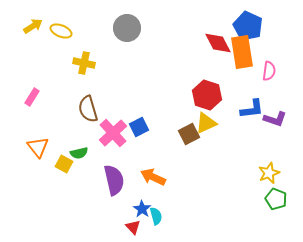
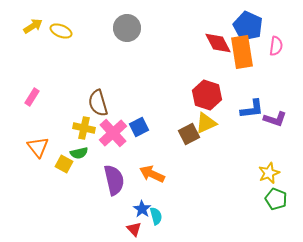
yellow cross: moved 65 px down
pink semicircle: moved 7 px right, 25 px up
brown semicircle: moved 10 px right, 6 px up
orange arrow: moved 1 px left, 3 px up
red triangle: moved 1 px right, 2 px down
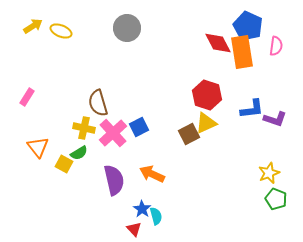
pink rectangle: moved 5 px left
green semicircle: rotated 18 degrees counterclockwise
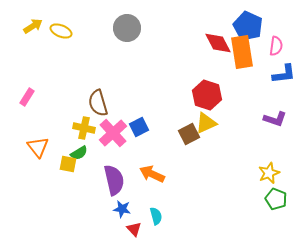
blue L-shape: moved 32 px right, 35 px up
yellow square: moved 4 px right; rotated 18 degrees counterclockwise
blue star: moved 20 px left; rotated 24 degrees counterclockwise
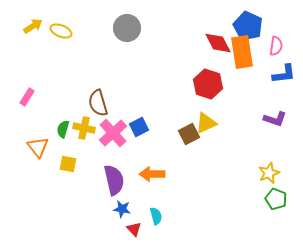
red hexagon: moved 1 px right, 11 px up
green semicircle: moved 16 px left, 24 px up; rotated 138 degrees clockwise
orange arrow: rotated 25 degrees counterclockwise
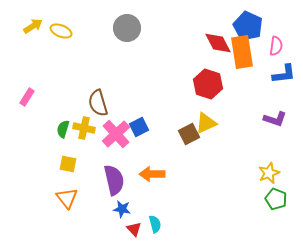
pink cross: moved 3 px right, 1 px down
orange triangle: moved 29 px right, 51 px down
cyan semicircle: moved 1 px left, 8 px down
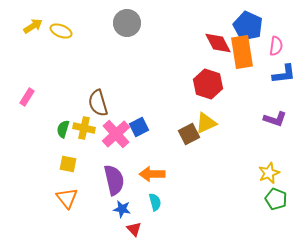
gray circle: moved 5 px up
cyan semicircle: moved 22 px up
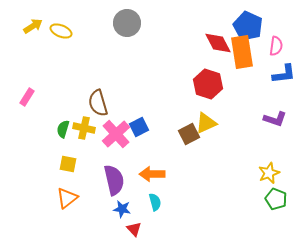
orange triangle: rotated 30 degrees clockwise
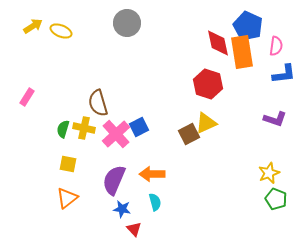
red diamond: rotated 16 degrees clockwise
purple semicircle: rotated 144 degrees counterclockwise
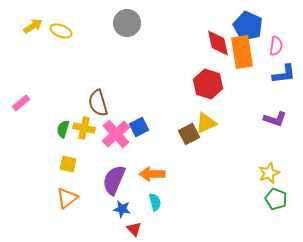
pink rectangle: moved 6 px left, 6 px down; rotated 18 degrees clockwise
